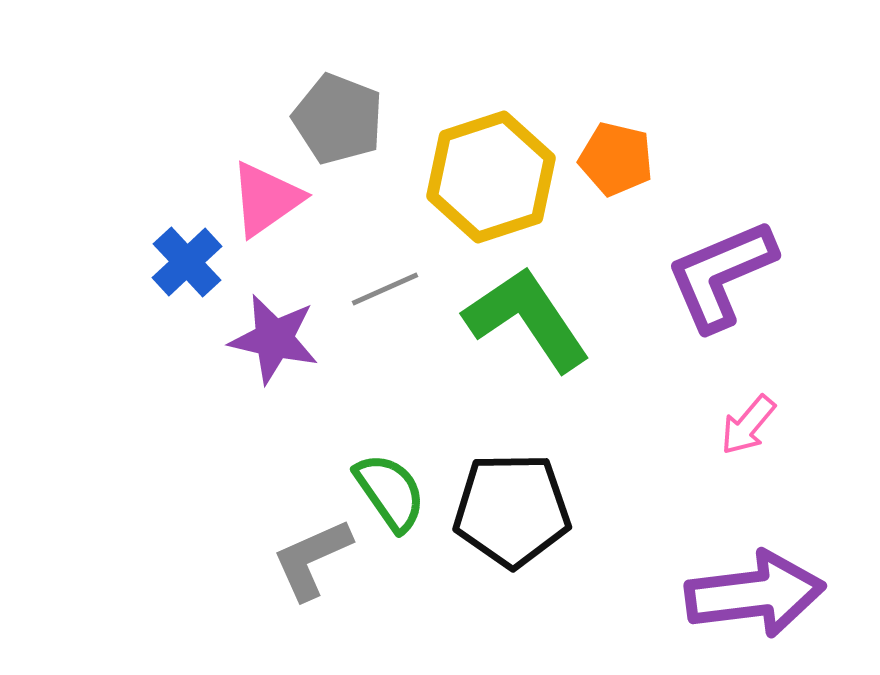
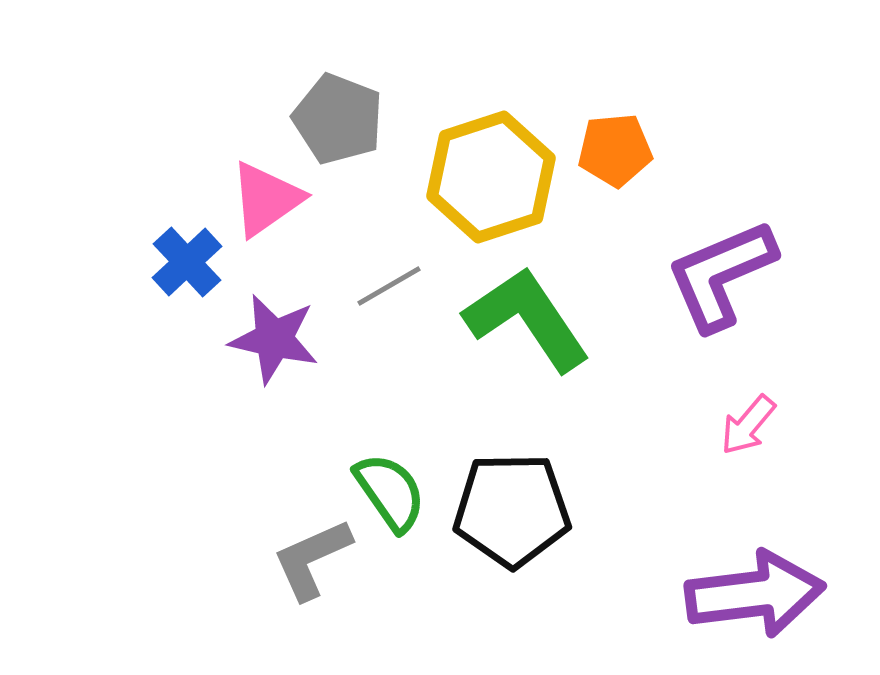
orange pentagon: moved 1 px left, 9 px up; rotated 18 degrees counterclockwise
gray line: moved 4 px right, 3 px up; rotated 6 degrees counterclockwise
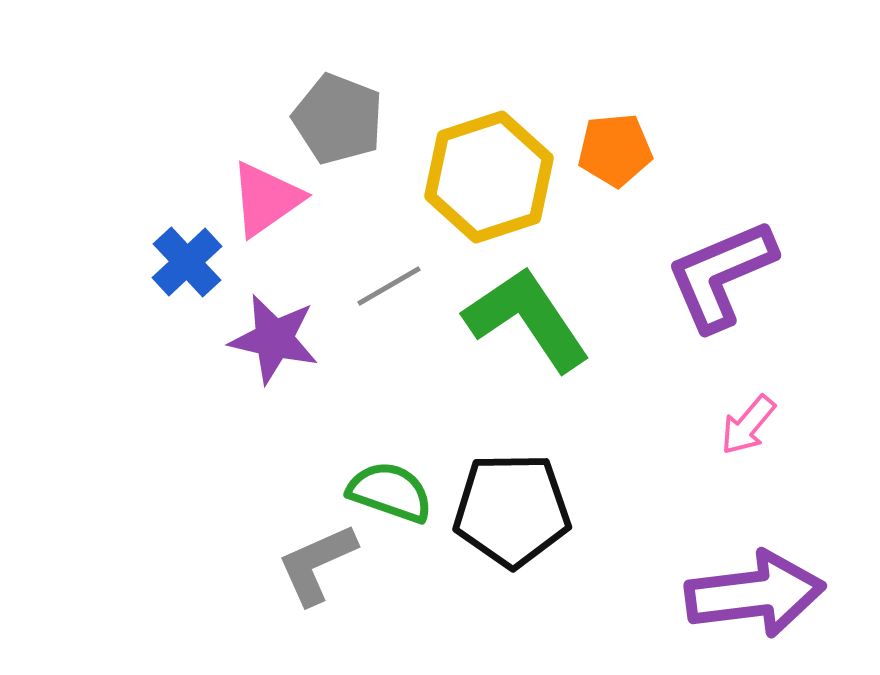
yellow hexagon: moved 2 px left
green semicircle: rotated 36 degrees counterclockwise
gray L-shape: moved 5 px right, 5 px down
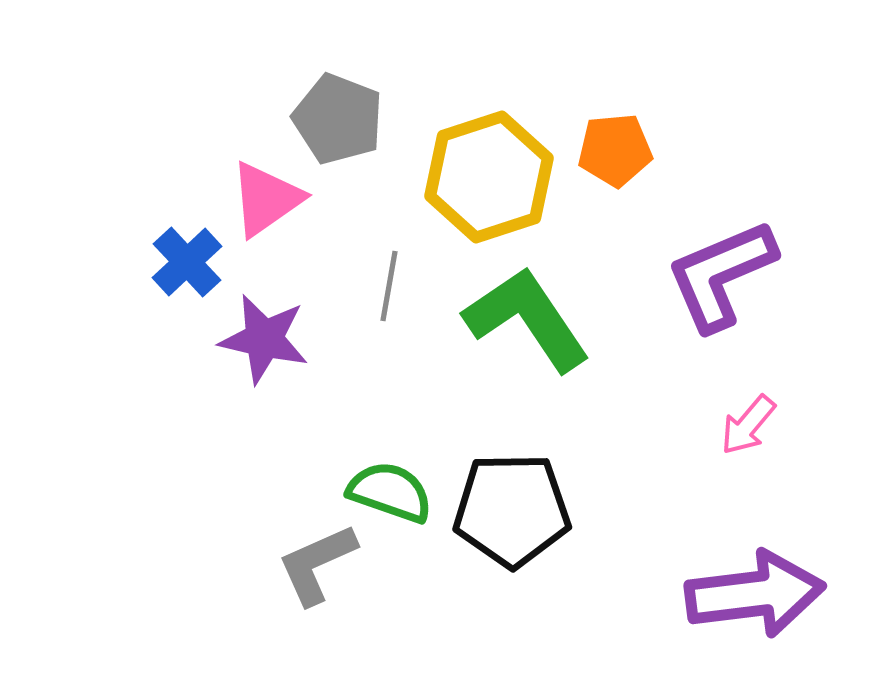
gray line: rotated 50 degrees counterclockwise
purple star: moved 10 px left
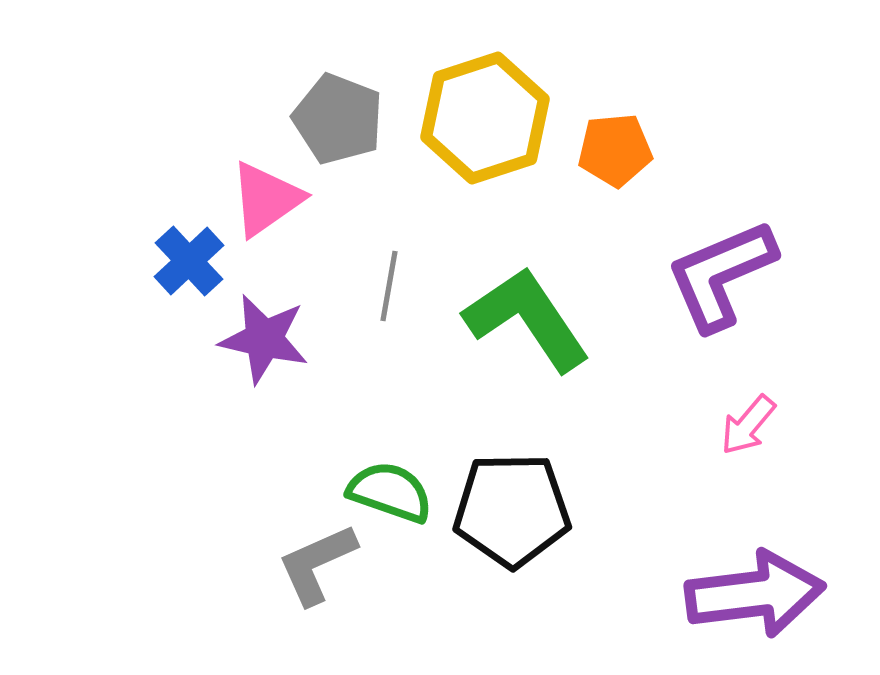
yellow hexagon: moved 4 px left, 59 px up
blue cross: moved 2 px right, 1 px up
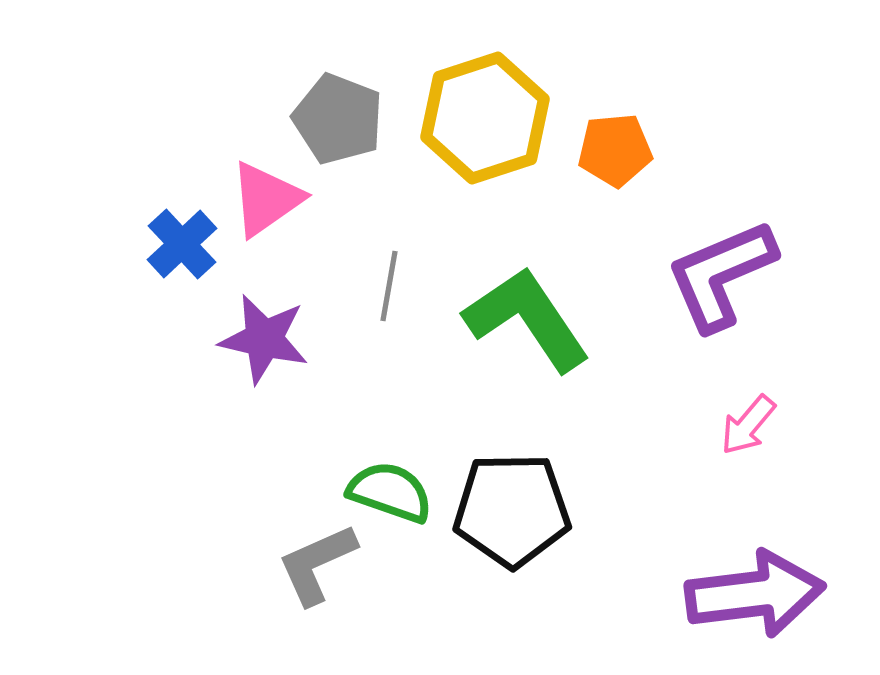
blue cross: moved 7 px left, 17 px up
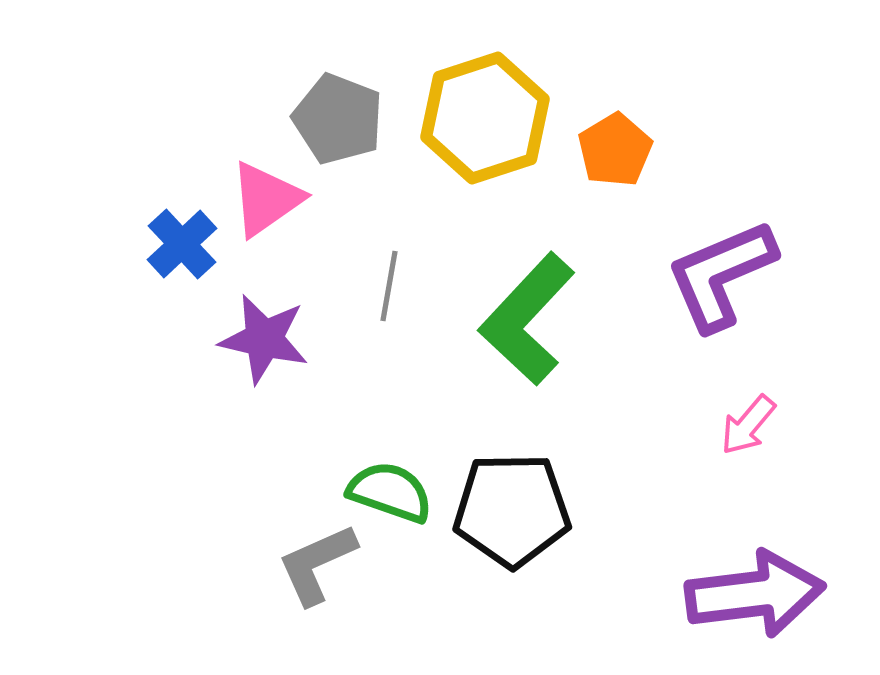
orange pentagon: rotated 26 degrees counterclockwise
green L-shape: rotated 103 degrees counterclockwise
